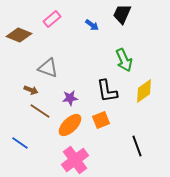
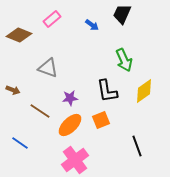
brown arrow: moved 18 px left
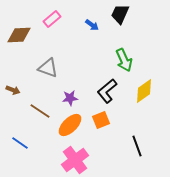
black trapezoid: moved 2 px left
brown diamond: rotated 25 degrees counterclockwise
black L-shape: rotated 60 degrees clockwise
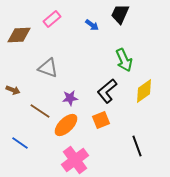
orange ellipse: moved 4 px left
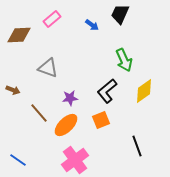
brown line: moved 1 px left, 2 px down; rotated 15 degrees clockwise
blue line: moved 2 px left, 17 px down
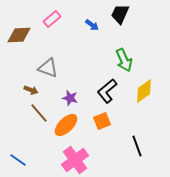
brown arrow: moved 18 px right
purple star: rotated 21 degrees clockwise
orange square: moved 1 px right, 1 px down
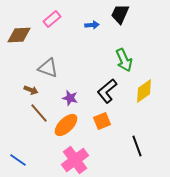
blue arrow: rotated 40 degrees counterclockwise
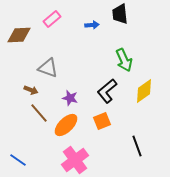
black trapezoid: rotated 30 degrees counterclockwise
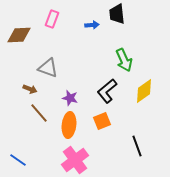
black trapezoid: moved 3 px left
pink rectangle: rotated 30 degrees counterclockwise
brown arrow: moved 1 px left, 1 px up
orange ellipse: moved 3 px right; rotated 40 degrees counterclockwise
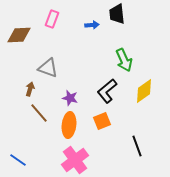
brown arrow: rotated 96 degrees counterclockwise
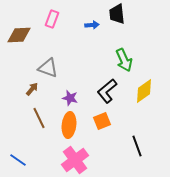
brown arrow: moved 2 px right; rotated 24 degrees clockwise
brown line: moved 5 px down; rotated 15 degrees clockwise
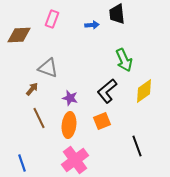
blue line: moved 4 px right, 3 px down; rotated 36 degrees clockwise
